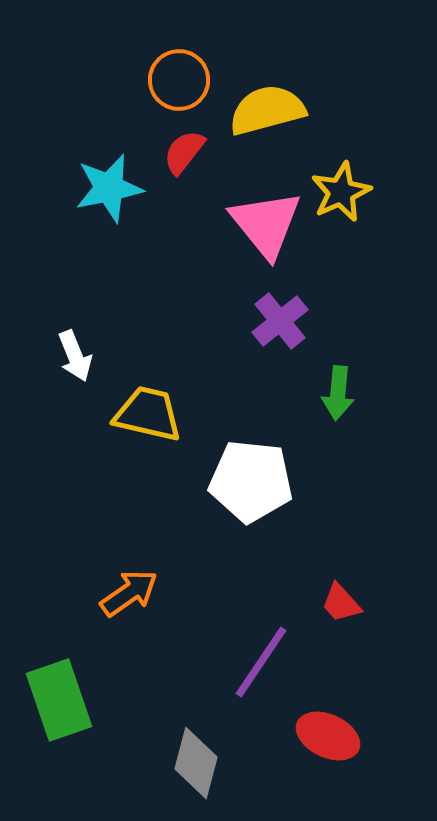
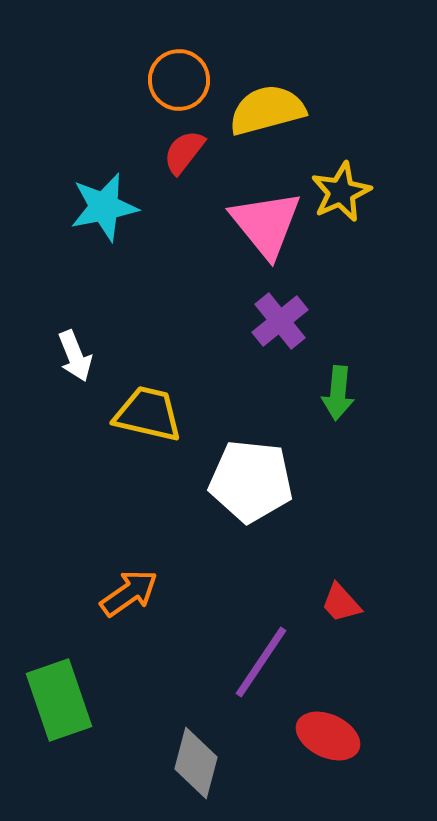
cyan star: moved 5 px left, 19 px down
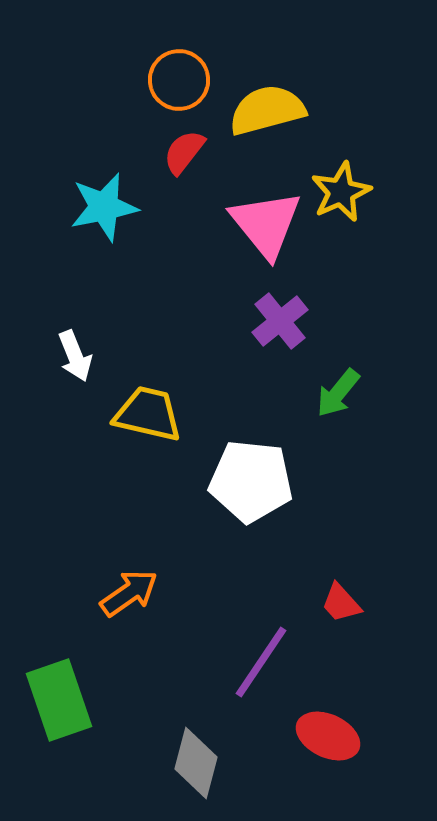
green arrow: rotated 34 degrees clockwise
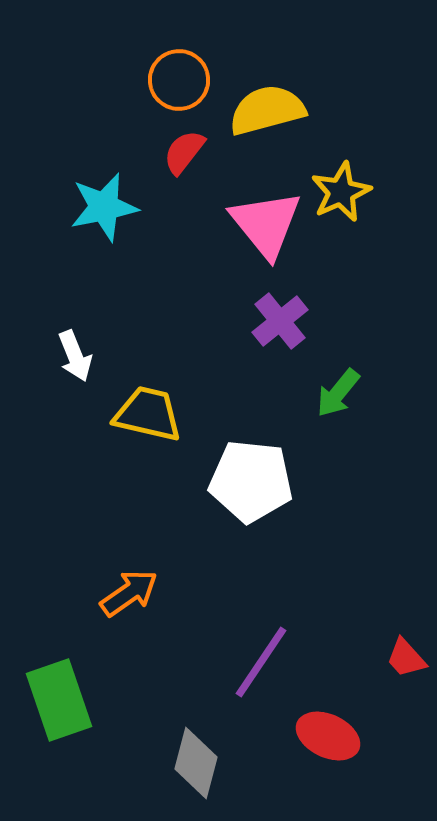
red trapezoid: moved 65 px right, 55 px down
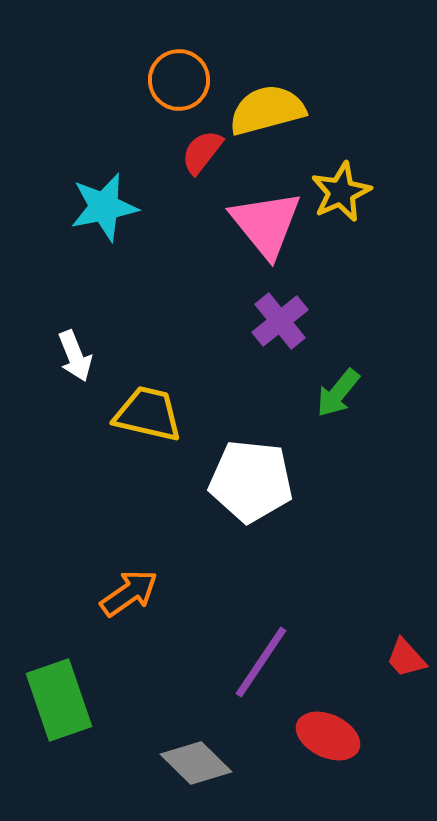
red semicircle: moved 18 px right
gray diamond: rotated 60 degrees counterclockwise
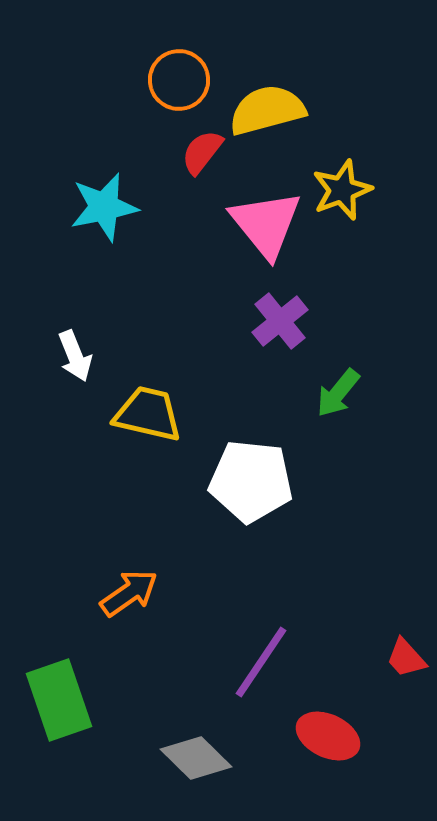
yellow star: moved 1 px right, 2 px up; rotated 4 degrees clockwise
gray diamond: moved 5 px up
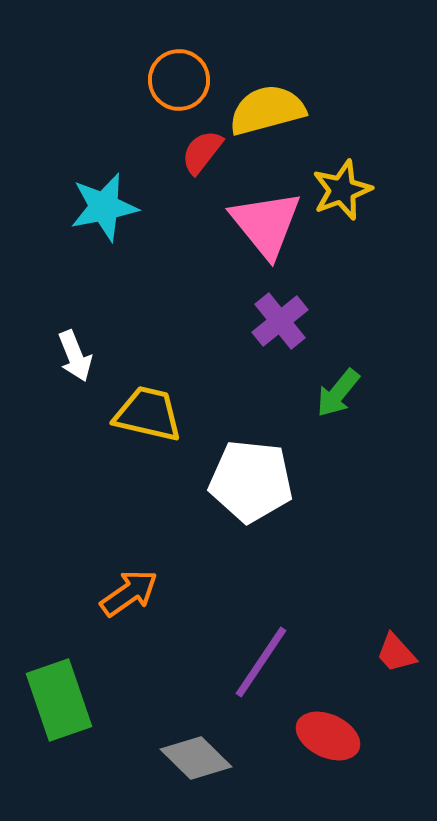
red trapezoid: moved 10 px left, 5 px up
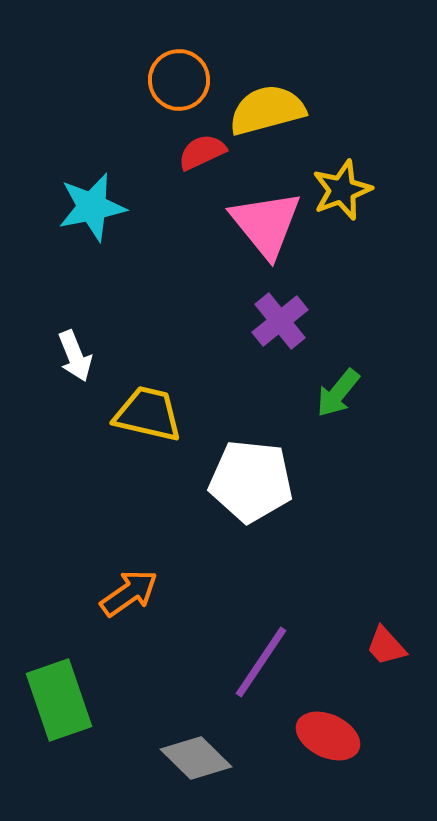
red semicircle: rotated 27 degrees clockwise
cyan star: moved 12 px left
red trapezoid: moved 10 px left, 7 px up
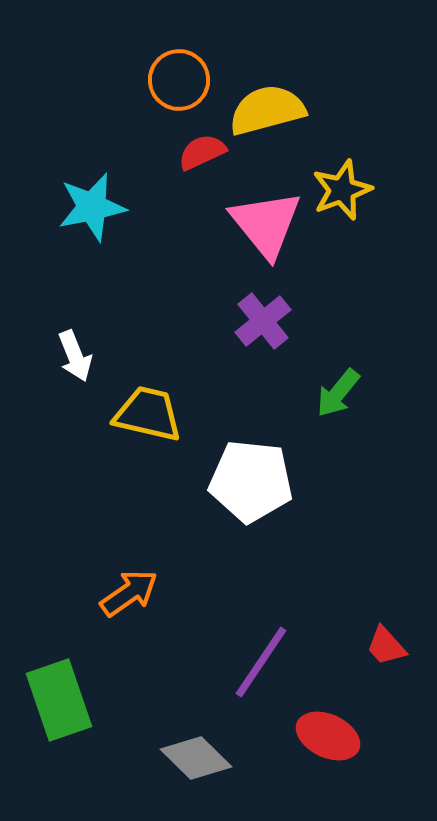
purple cross: moved 17 px left
